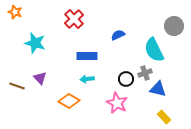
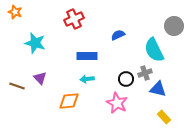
red cross: rotated 18 degrees clockwise
orange diamond: rotated 35 degrees counterclockwise
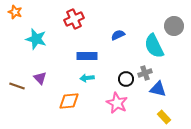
cyan star: moved 1 px right, 4 px up
cyan semicircle: moved 4 px up
cyan arrow: moved 1 px up
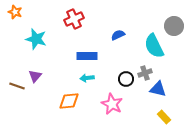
purple triangle: moved 5 px left, 2 px up; rotated 24 degrees clockwise
pink star: moved 5 px left, 1 px down
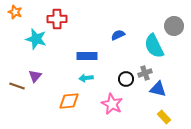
red cross: moved 17 px left; rotated 24 degrees clockwise
cyan arrow: moved 1 px left
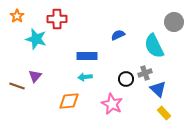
orange star: moved 2 px right, 4 px down; rotated 16 degrees clockwise
gray circle: moved 4 px up
cyan arrow: moved 1 px left, 1 px up
blue triangle: rotated 30 degrees clockwise
yellow rectangle: moved 4 px up
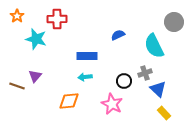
black circle: moved 2 px left, 2 px down
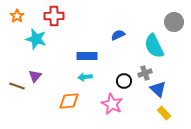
red cross: moved 3 px left, 3 px up
